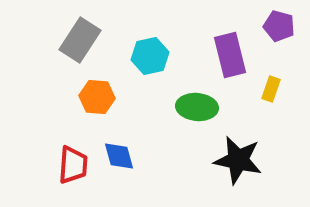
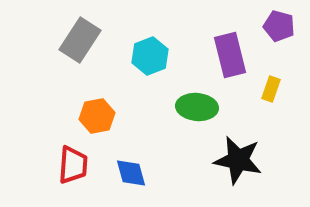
cyan hexagon: rotated 9 degrees counterclockwise
orange hexagon: moved 19 px down; rotated 16 degrees counterclockwise
blue diamond: moved 12 px right, 17 px down
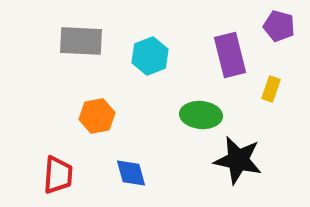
gray rectangle: moved 1 px right, 1 px down; rotated 60 degrees clockwise
green ellipse: moved 4 px right, 8 px down
red trapezoid: moved 15 px left, 10 px down
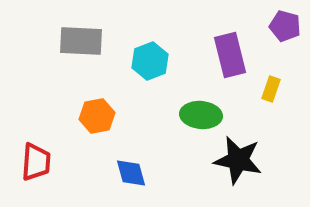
purple pentagon: moved 6 px right
cyan hexagon: moved 5 px down
red trapezoid: moved 22 px left, 13 px up
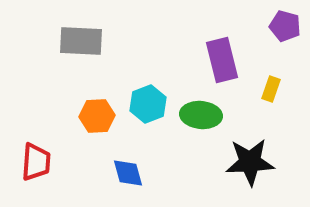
purple rectangle: moved 8 px left, 5 px down
cyan hexagon: moved 2 px left, 43 px down
orange hexagon: rotated 8 degrees clockwise
black star: moved 12 px right, 2 px down; rotated 15 degrees counterclockwise
blue diamond: moved 3 px left
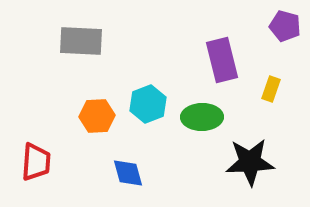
green ellipse: moved 1 px right, 2 px down; rotated 6 degrees counterclockwise
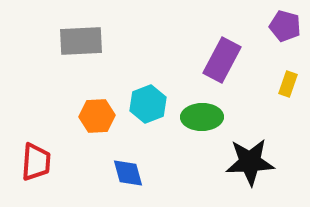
gray rectangle: rotated 6 degrees counterclockwise
purple rectangle: rotated 42 degrees clockwise
yellow rectangle: moved 17 px right, 5 px up
